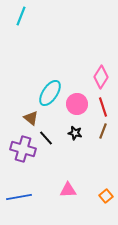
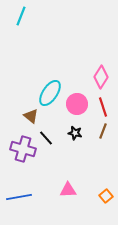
brown triangle: moved 2 px up
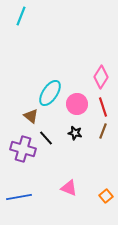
pink triangle: moved 1 px right, 2 px up; rotated 24 degrees clockwise
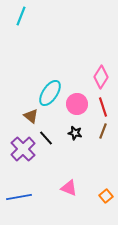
purple cross: rotated 30 degrees clockwise
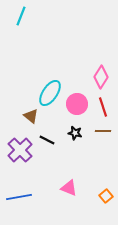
brown line: rotated 70 degrees clockwise
black line: moved 1 px right, 2 px down; rotated 21 degrees counterclockwise
purple cross: moved 3 px left, 1 px down
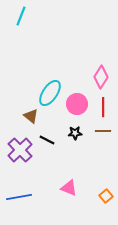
red line: rotated 18 degrees clockwise
black star: rotated 16 degrees counterclockwise
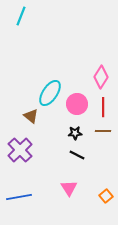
black line: moved 30 px right, 15 px down
pink triangle: rotated 36 degrees clockwise
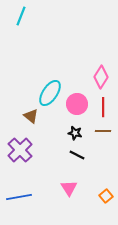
black star: rotated 16 degrees clockwise
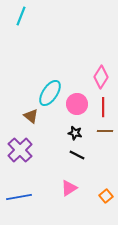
brown line: moved 2 px right
pink triangle: rotated 30 degrees clockwise
